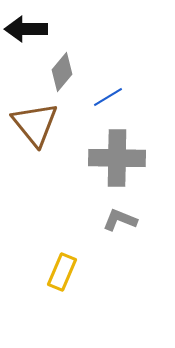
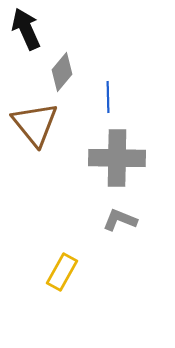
black arrow: rotated 66 degrees clockwise
blue line: rotated 60 degrees counterclockwise
yellow rectangle: rotated 6 degrees clockwise
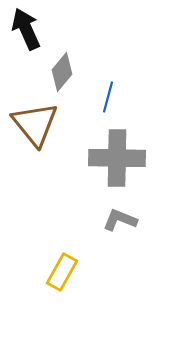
blue line: rotated 16 degrees clockwise
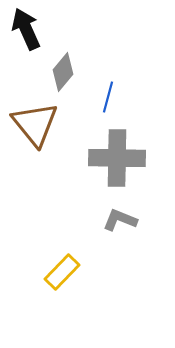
gray diamond: moved 1 px right
yellow rectangle: rotated 15 degrees clockwise
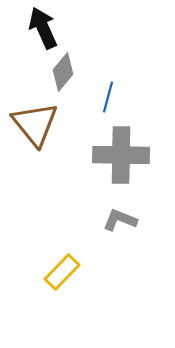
black arrow: moved 17 px right, 1 px up
gray cross: moved 4 px right, 3 px up
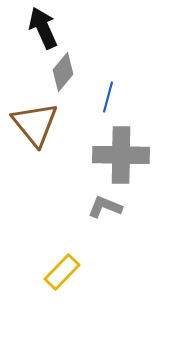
gray L-shape: moved 15 px left, 13 px up
